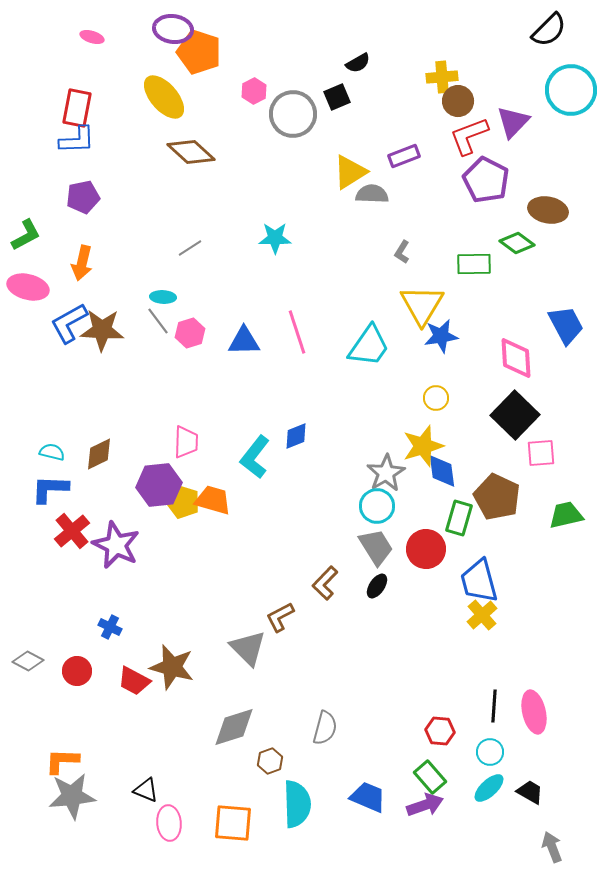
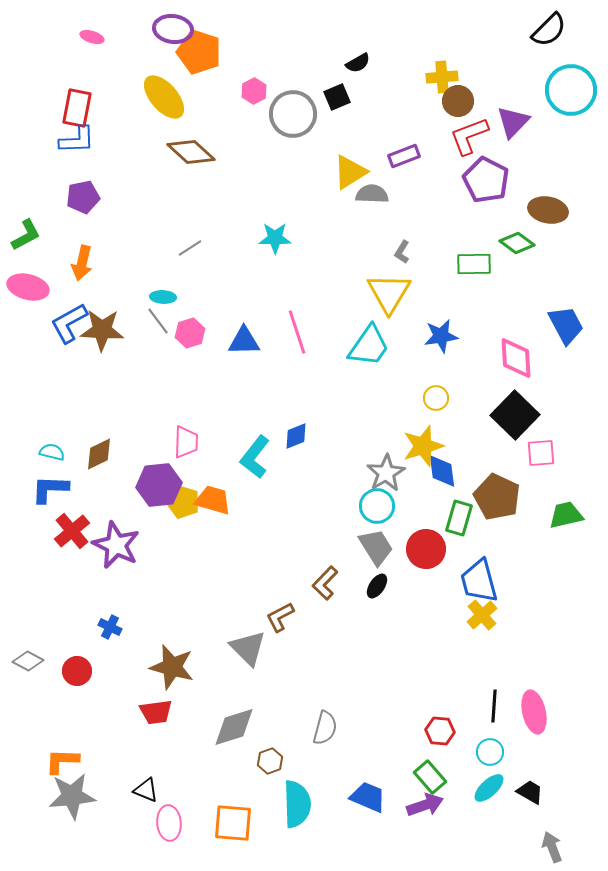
yellow triangle at (422, 305): moved 33 px left, 12 px up
red trapezoid at (134, 681): moved 22 px right, 31 px down; rotated 36 degrees counterclockwise
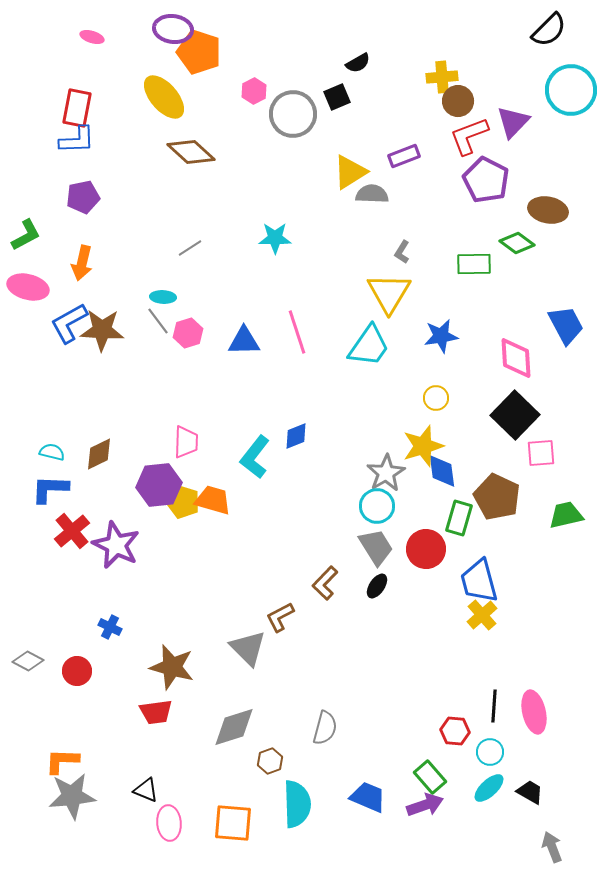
pink hexagon at (190, 333): moved 2 px left
red hexagon at (440, 731): moved 15 px right
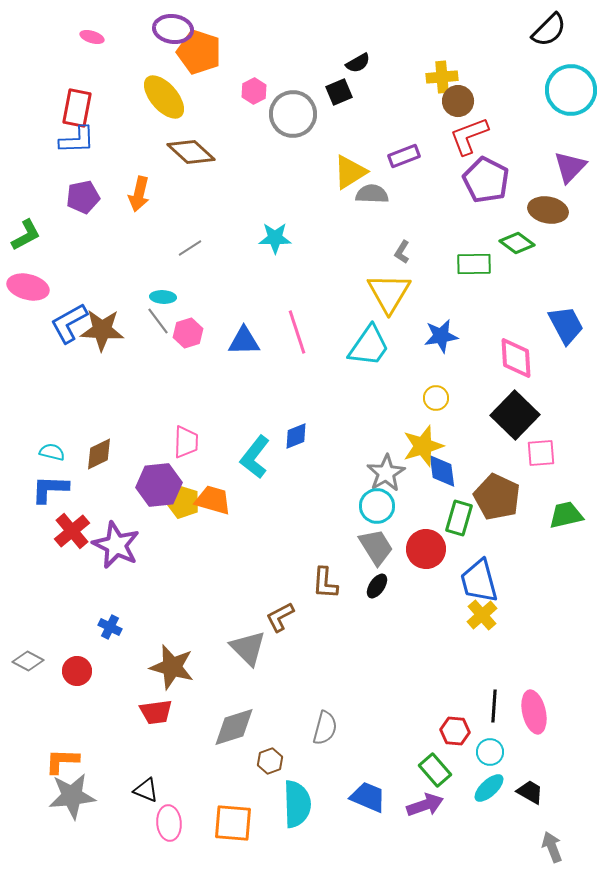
black square at (337, 97): moved 2 px right, 5 px up
purple triangle at (513, 122): moved 57 px right, 45 px down
orange arrow at (82, 263): moved 57 px right, 69 px up
brown L-shape at (325, 583): rotated 40 degrees counterclockwise
green rectangle at (430, 777): moved 5 px right, 7 px up
